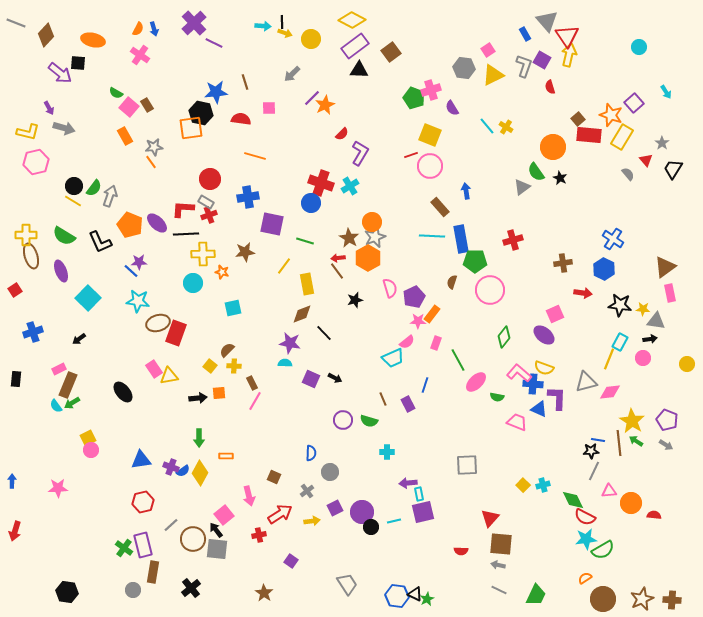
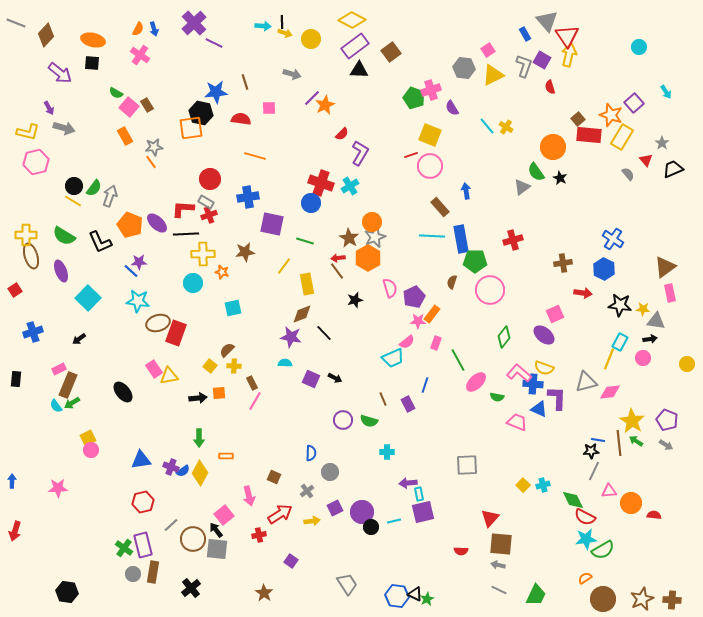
black square at (78, 63): moved 14 px right
gray arrow at (292, 74): rotated 120 degrees counterclockwise
black trapezoid at (673, 169): rotated 35 degrees clockwise
purple star at (290, 343): moved 1 px right, 6 px up
gray circle at (133, 590): moved 16 px up
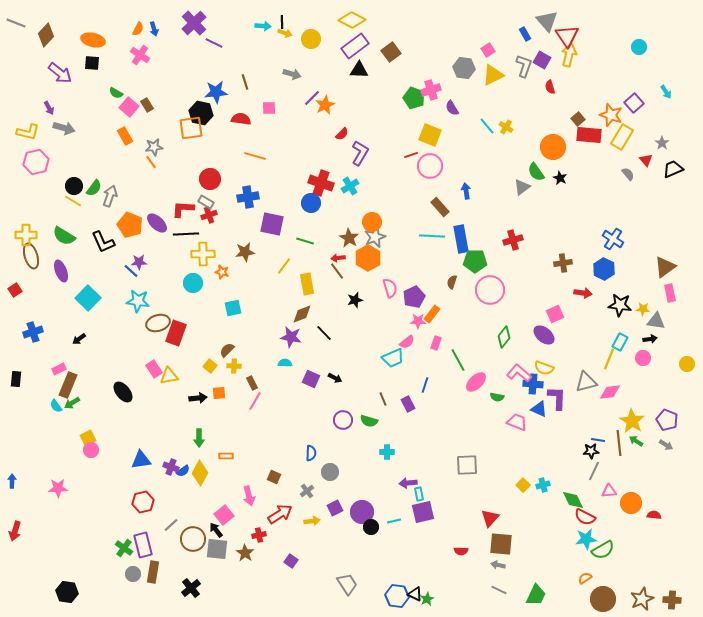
black L-shape at (100, 242): moved 3 px right
brown star at (264, 593): moved 19 px left, 40 px up
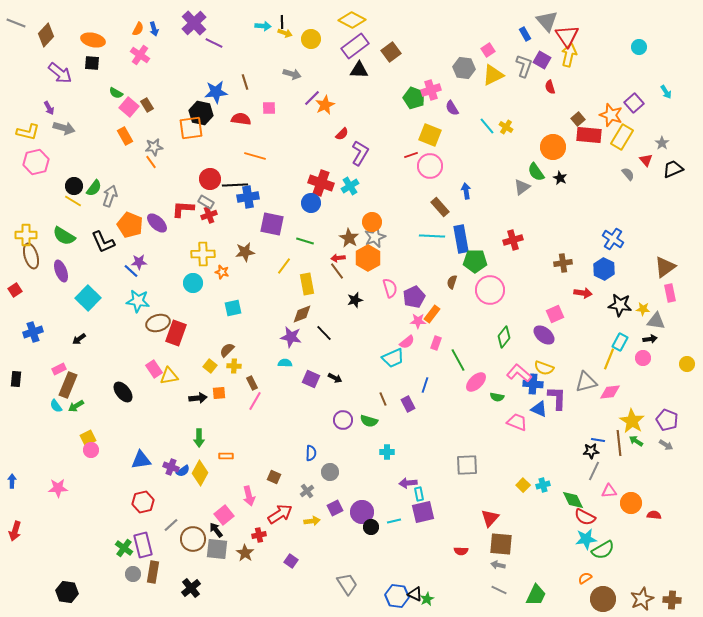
black line at (186, 234): moved 49 px right, 49 px up
green arrow at (72, 403): moved 4 px right, 3 px down
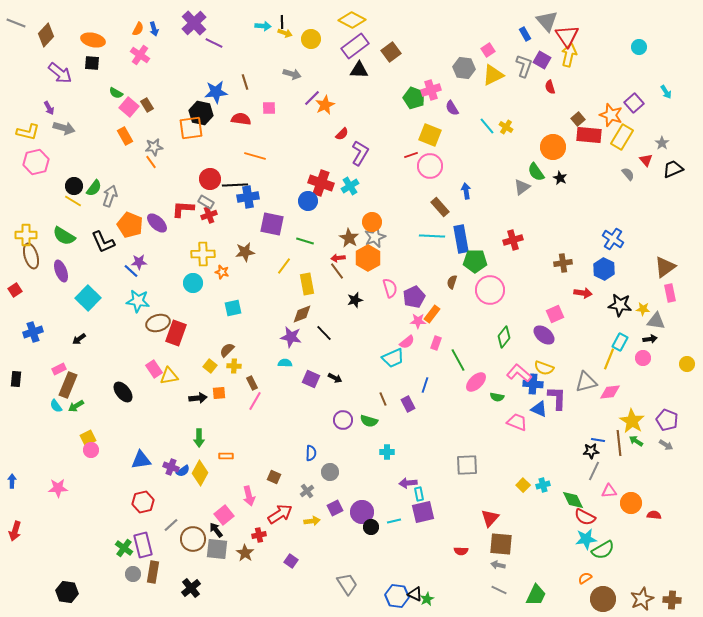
blue circle at (311, 203): moved 3 px left, 2 px up
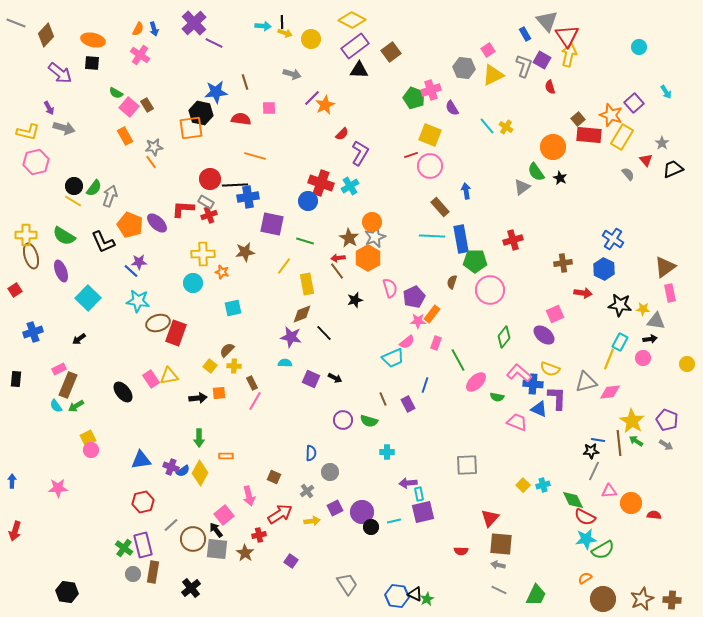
yellow semicircle at (544, 368): moved 6 px right, 1 px down
pink rectangle at (154, 369): moved 3 px left, 10 px down
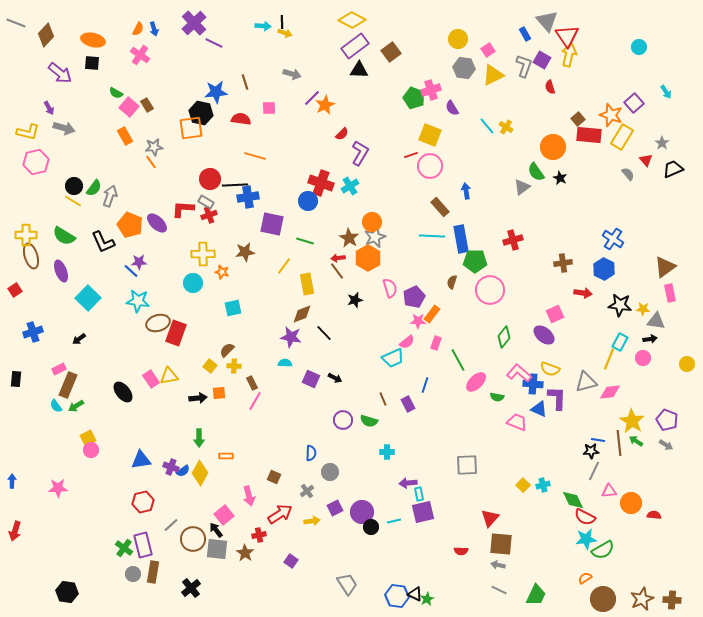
yellow circle at (311, 39): moved 147 px right
